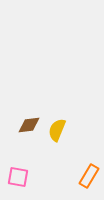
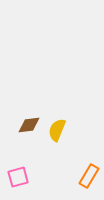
pink square: rotated 25 degrees counterclockwise
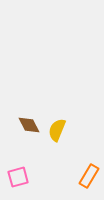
brown diamond: rotated 70 degrees clockwise
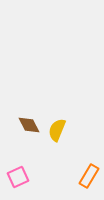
pink square: rotated 10 degrees counterclockwise
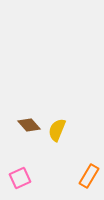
brown diamond: rotated 15 degrees counterclockwise
pink square: moved 2 px right, 1 px down
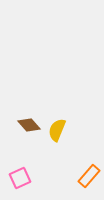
orange rectangle: rotated 10 degrees clockwise
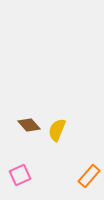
pink square: moved 3 px up
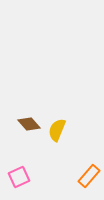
brown diamond: moved 1 px up
pink square: moved 1 px left, 2 px down
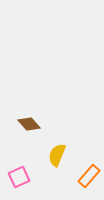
yellow semicircle: moved 25 px down
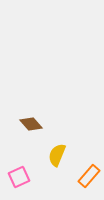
brown diamond: moved 2 px right
